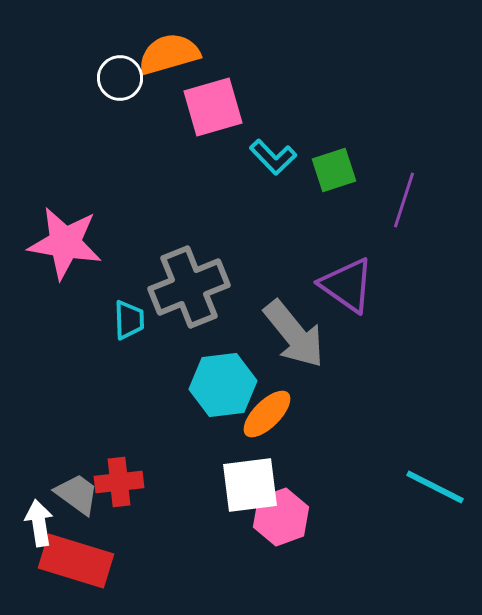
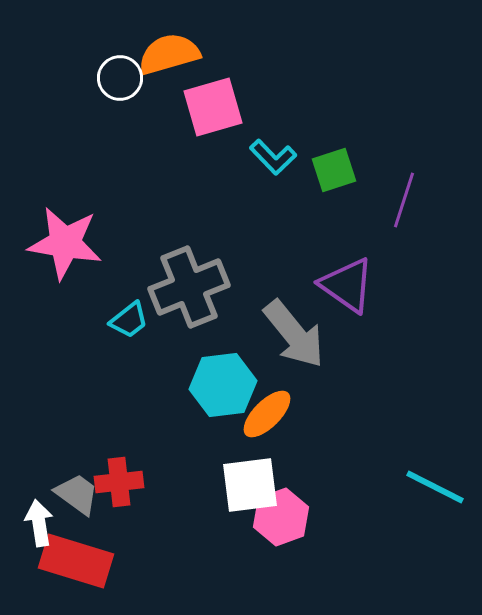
cyan trapezoid: rotated 54 degrees clockwise
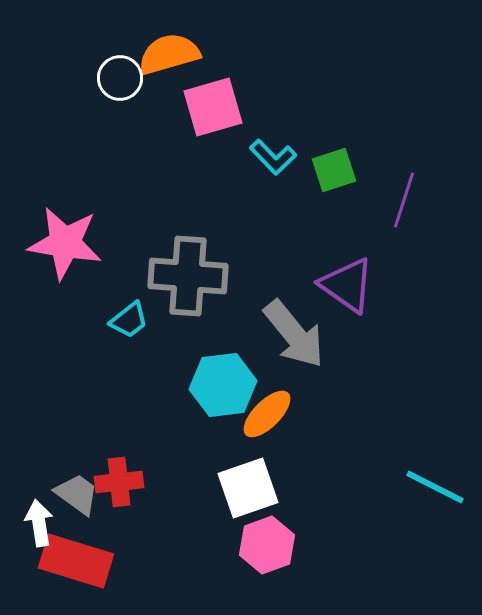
gray cross: moved 1 px left, 11 px up; rotated 26 degrees clockwise
white square: moved 2 px left, 3 px down; rotated 12 degrees counterclockwise
pink hexagon: moved 14 px left, 28 px down
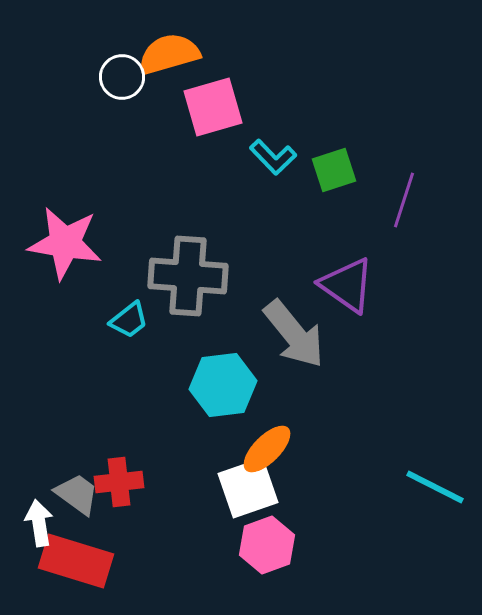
white circle: moved 2 px right, 1 px up
orange ellipse: moved 35 px down
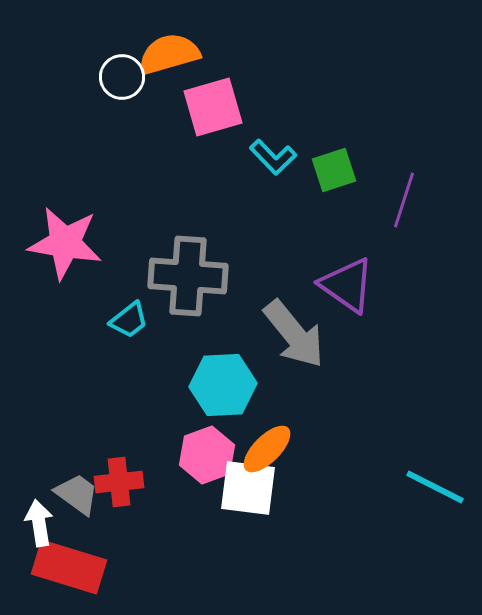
cyan hexagon: rotated 4 degrees clockwise
white square: rotated 26 degrees clockwise
pink hexagon: moved 60 px left, 90 px up
red rectangle: moved 7 px left, 6 px down
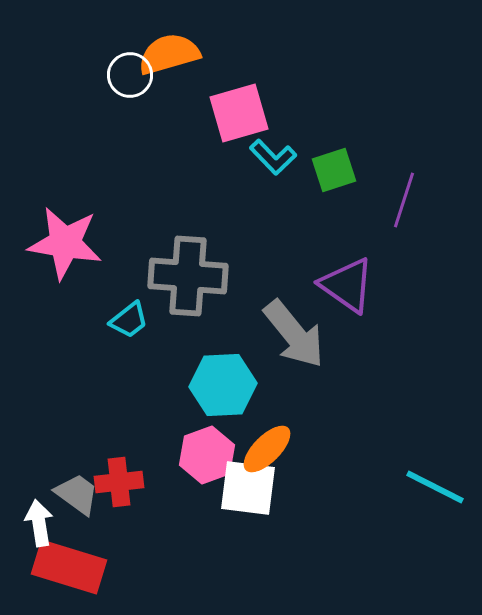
white circle: moved 8 px right, 2 px up
pink square: moved 26 px right, 6 px down
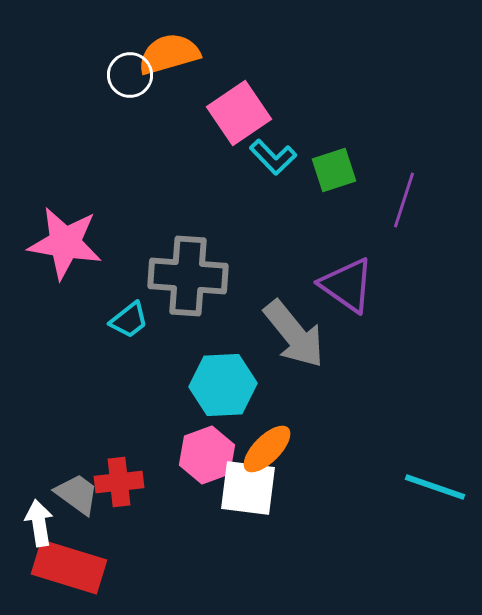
pink square: rotated 18 degrees counterclockwise
cyan line: rotated 8 degrees counterclockwise
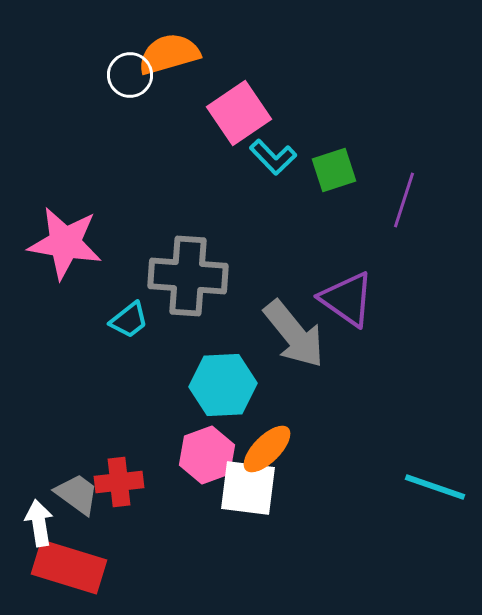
purple triangle: moved 14 px down
